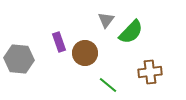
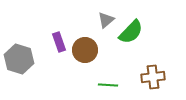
gray triangle: rotated 12 degrees clockwise
brown circle: moved 3 px up
gray hexagon: rotated 12 degrees clockwise
brown cross: moved 3 px right, 5 px down
green line: rotated 36 degrees counterclockwise
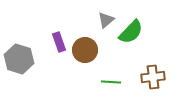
green line: moved 3 px right, 3 px up
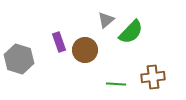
green line: moved 5 px right, 2 px down
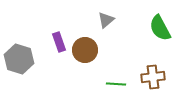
green semicircle: moved 29 px right, 4 px up; rotated 108 degrees clockwise
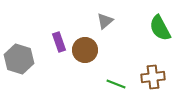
gray triangle: moved 1 px left, 1 px down
green line: rotated 18 degrees clockwise
